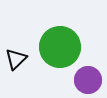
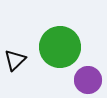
black triangle: moved 1 px left, 1 px down
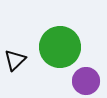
purple circle: moved 2 px left, 1 px down
